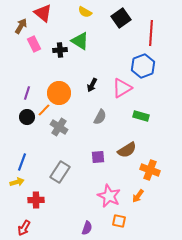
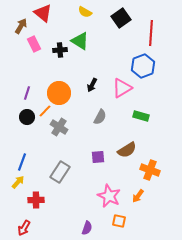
orange line: moved 1 px right, 1 px down
yellow arrow: moved 1 px right; rotated 32 degrees counterclockwise
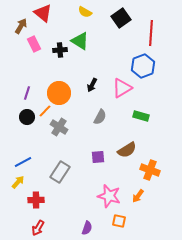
blue line: moved 1 px right; rotated 42 degrees clockwise
pink star: rotated 10 degrees counterclockwise
red arrow: moved 14 px right
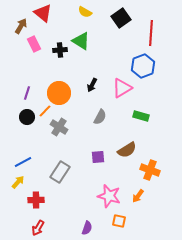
green triangle: moved 1 px right
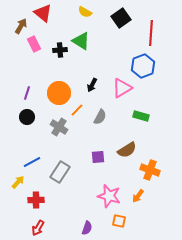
orange line: moved 32 px right, 1 px up
blue line: moved 9 px right
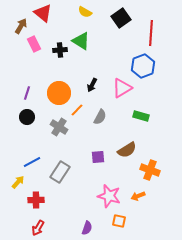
orange arrow: rotated 32 degrees clockwise
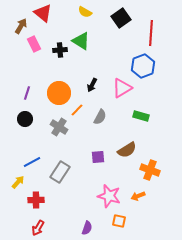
black circle: moved 2 px left, 2 px down
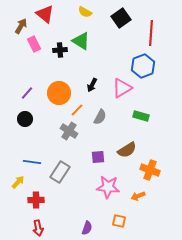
red triangle: moved 2 px right, 1 px down
purple line: rotated 24 degrees clockwise
gray cross: moved 10 px right, 4 px down
blue line: rotated 36 degrees clockwise
pink star: moved 1 px left, 9 px up; rotated 10 degrees counterclockwise
red arrow: rotated 42 degrees counterclockwise
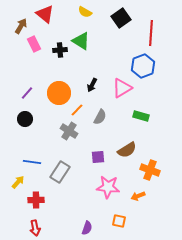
red arrow: moved 3 px left
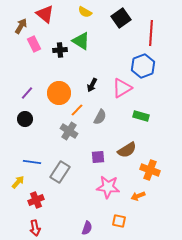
red cross: rotated 21 degrees counterclockwise
